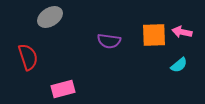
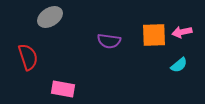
pink arrow: rotated 24 degrees counterclockwise
pink rectangle: rotated 25 degrees clockwise
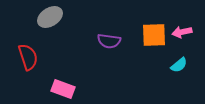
pink rectangle: rotated 10 degrees clockwise
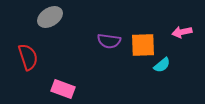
orange square: moved 11 px left, 10 px down
cyan semicircle: moved 17 px left
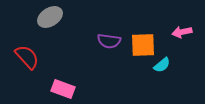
red semicircle: moved 1 px left; rotated 24 degrees counterclockwise
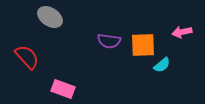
gray ellipse: rotated 65 degrees clockwise
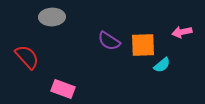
gray ellipse: moved 2 px right; rotated 35 degrees counterclockwise
purple semicircle: rotated 25 degrees clockwise
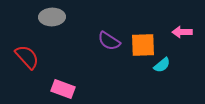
pink arrow: rotated 12 degrees clockwise
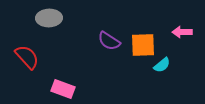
gray ellipse: moved 3 px left, 1 px down
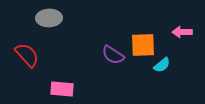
purple semicircle: moved 4 px right, 14 px down
red semicircle: moved 2 px up
pink rectangle: moved 1 px left; rotated 15 degrees counterclockwise
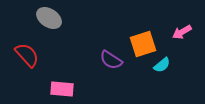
gray ellipse: rotated 35 degrees clockwise
pink arrow: rotated 30 degrees counterclockwise
orange square: moved 1 px up; rotated 16 degrees counterclockwise
purple semicircle: moved 2 px left, 5 px down
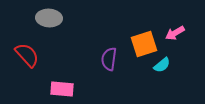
gray ellipse: rotated 30 degrees counterclockwise
pink arrow: moved 7 px left, 1 px down
orange square: moved 1 px right
purple semicircle: moved 2 px left, 1 px up; rotated 65 degrees clockwise
